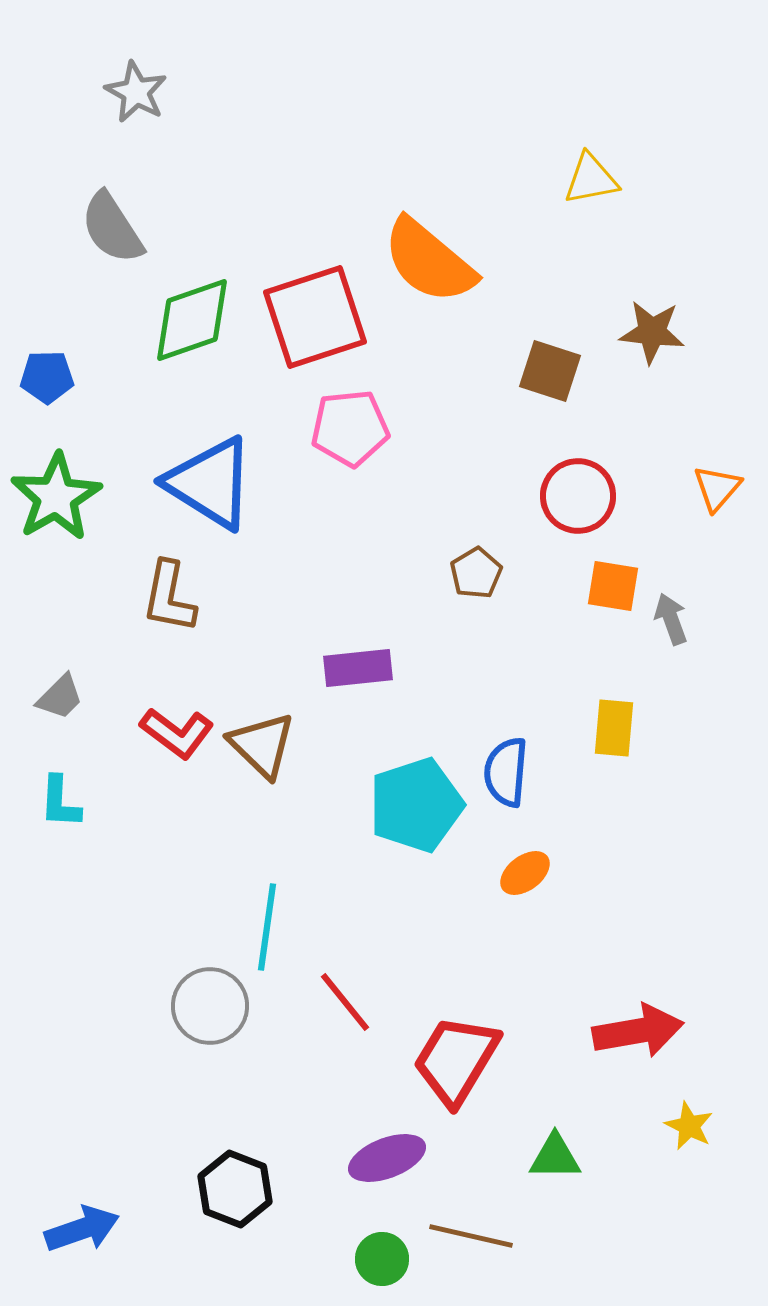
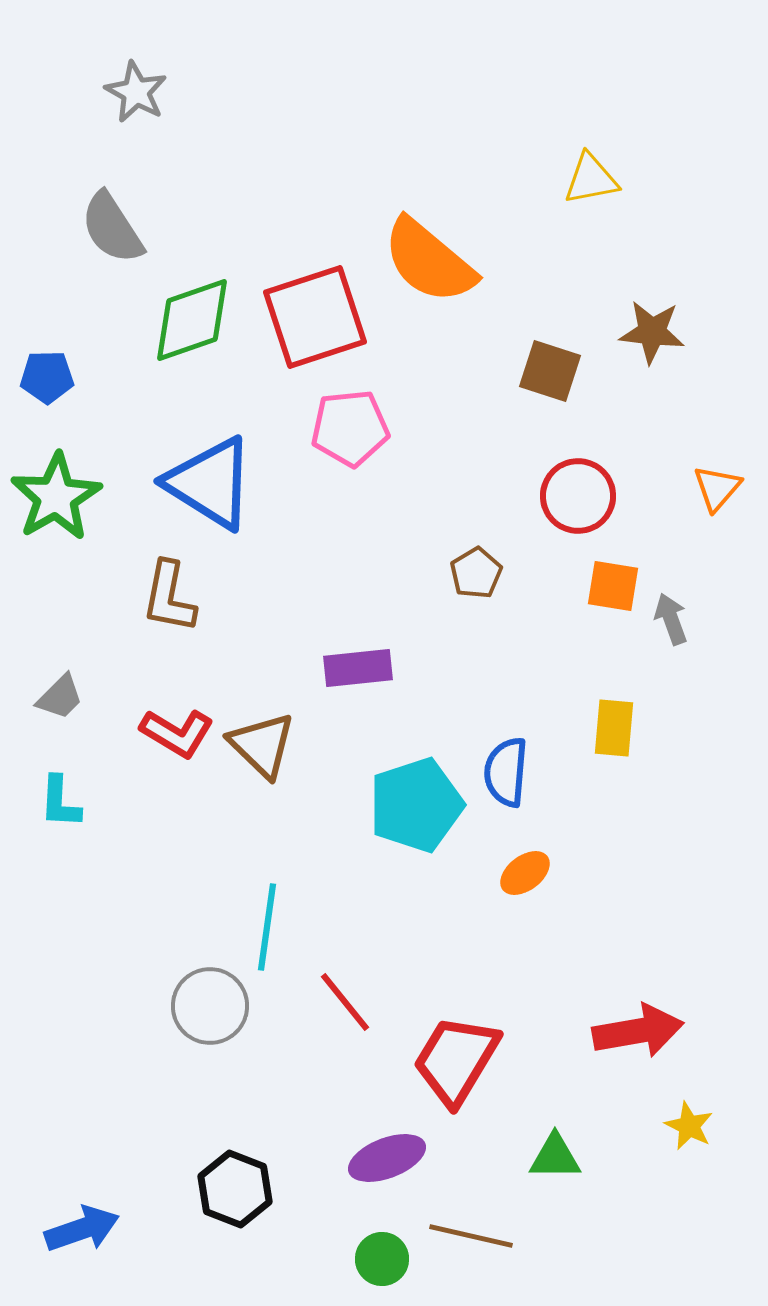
red L-shape: rotated 6 degrees counterclockwise
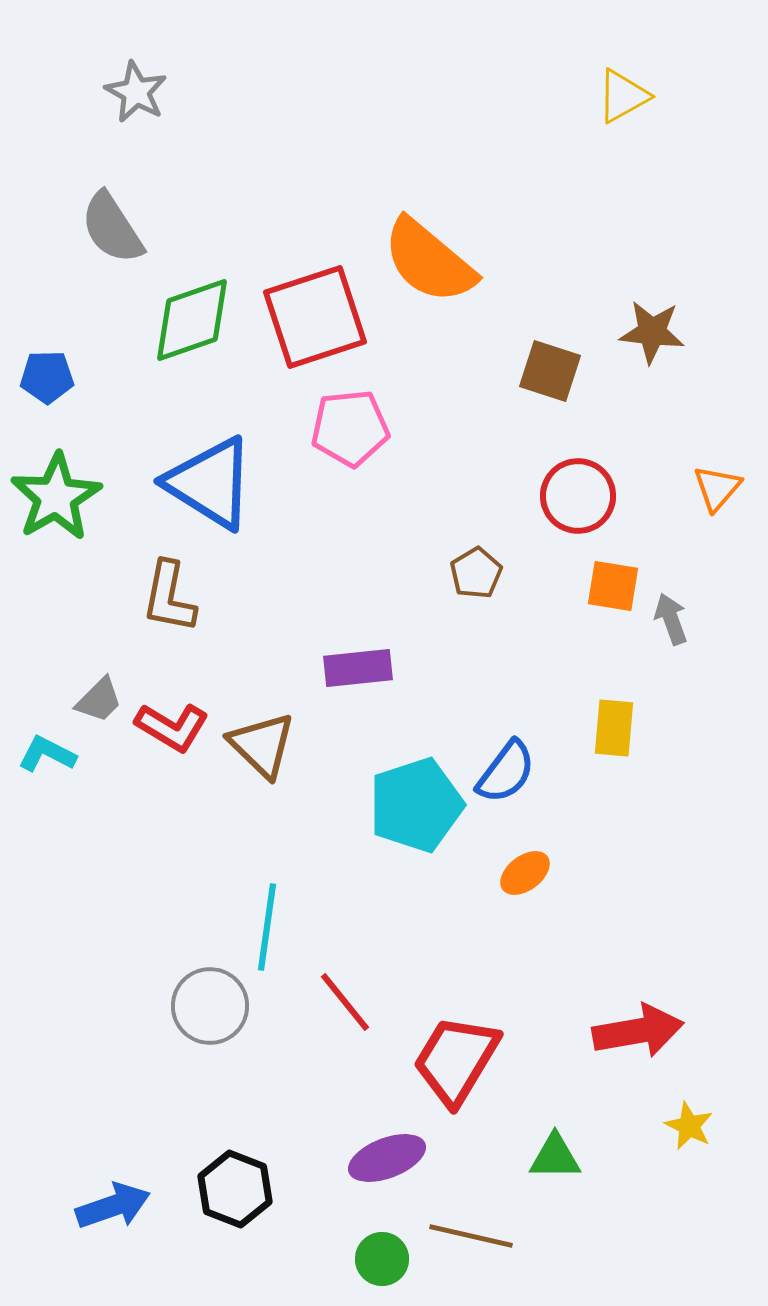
yellow triangle: moved 32 px right, 83 px up; rotated 18 degrees counterclockwise
gray trapezoid: moved 39 px right, 3 px down
red L-shape: moved 5 px left, 6 px up
blue semicircle: rotated 148 degrees counterclockwise
cyan L-shape: moved 13 px left, 48 px up; rotated 114 degrees clockwise
blue arrow: moved 31 px right, 23 px up
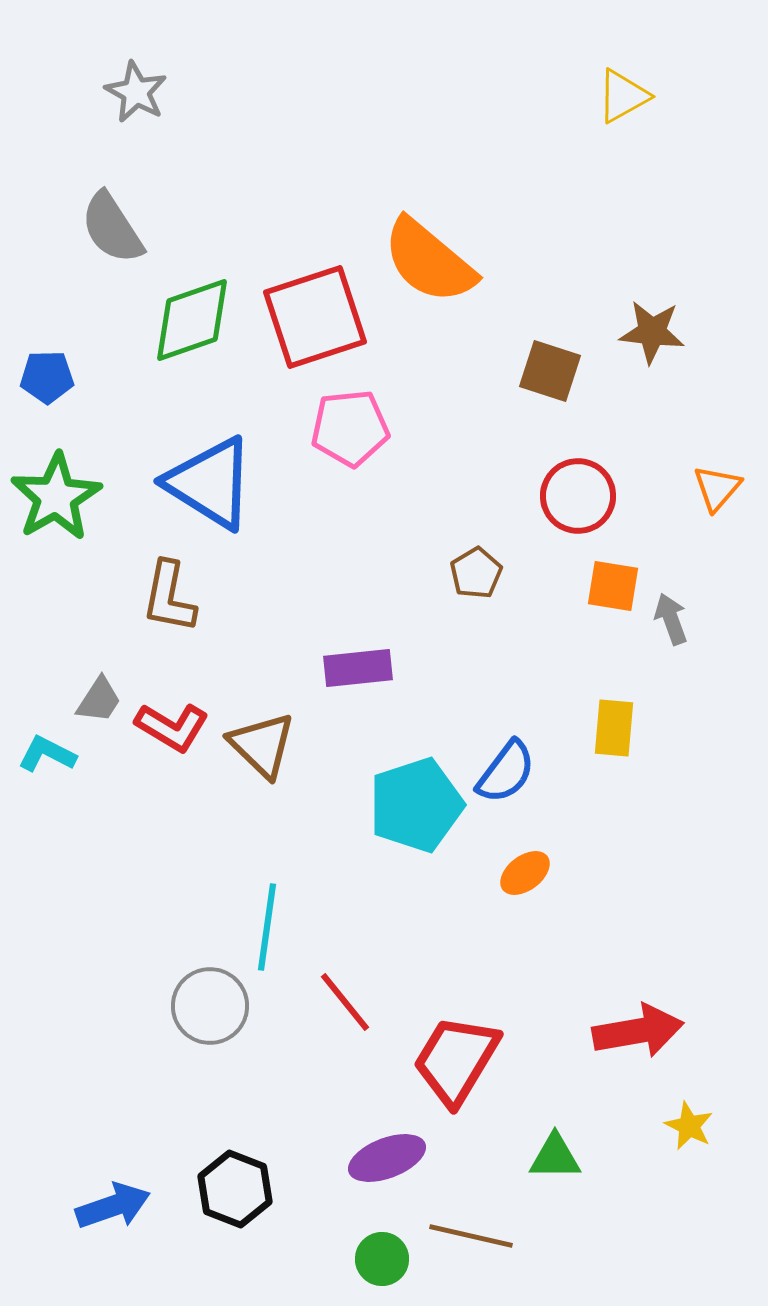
gray trapezoid: rotated 12 degrees counterclockwise
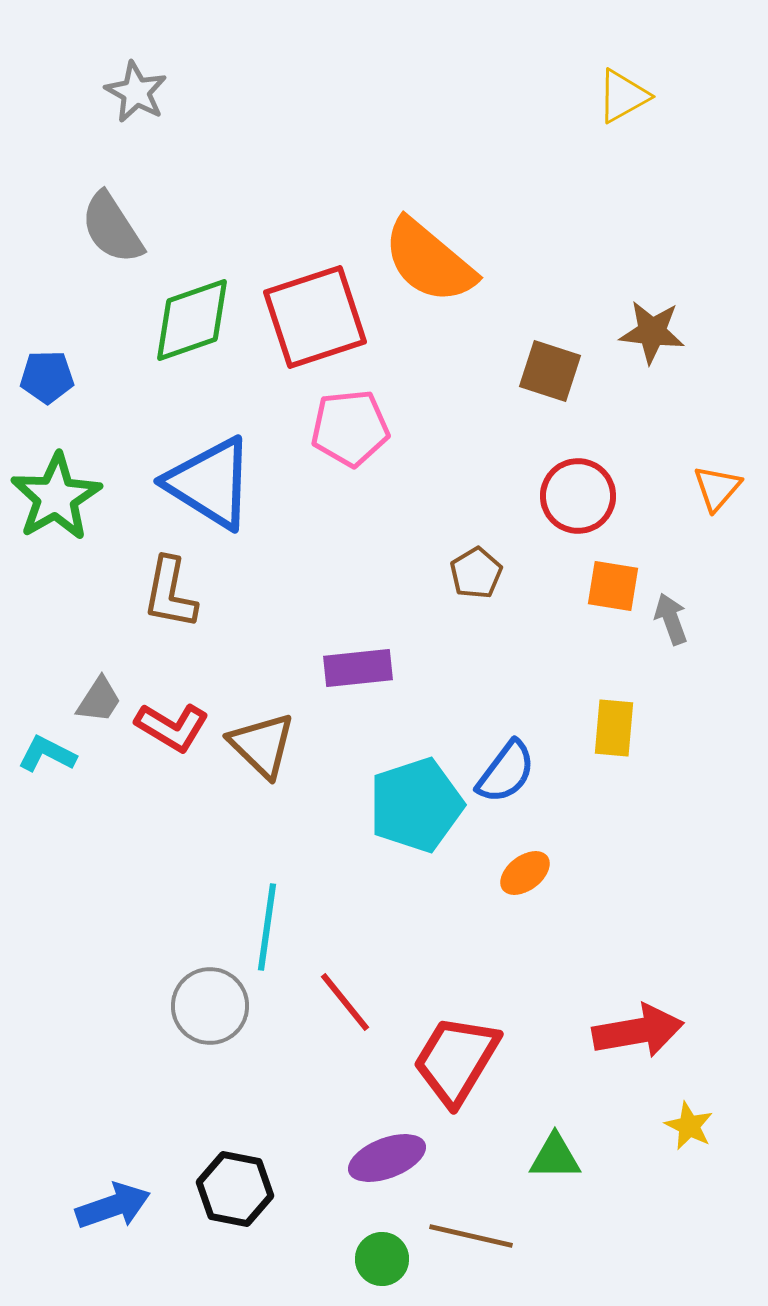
brown L-shape: moved 1 px right, 4 px up
black hexagon: rotated 10 degrees counterclockwise
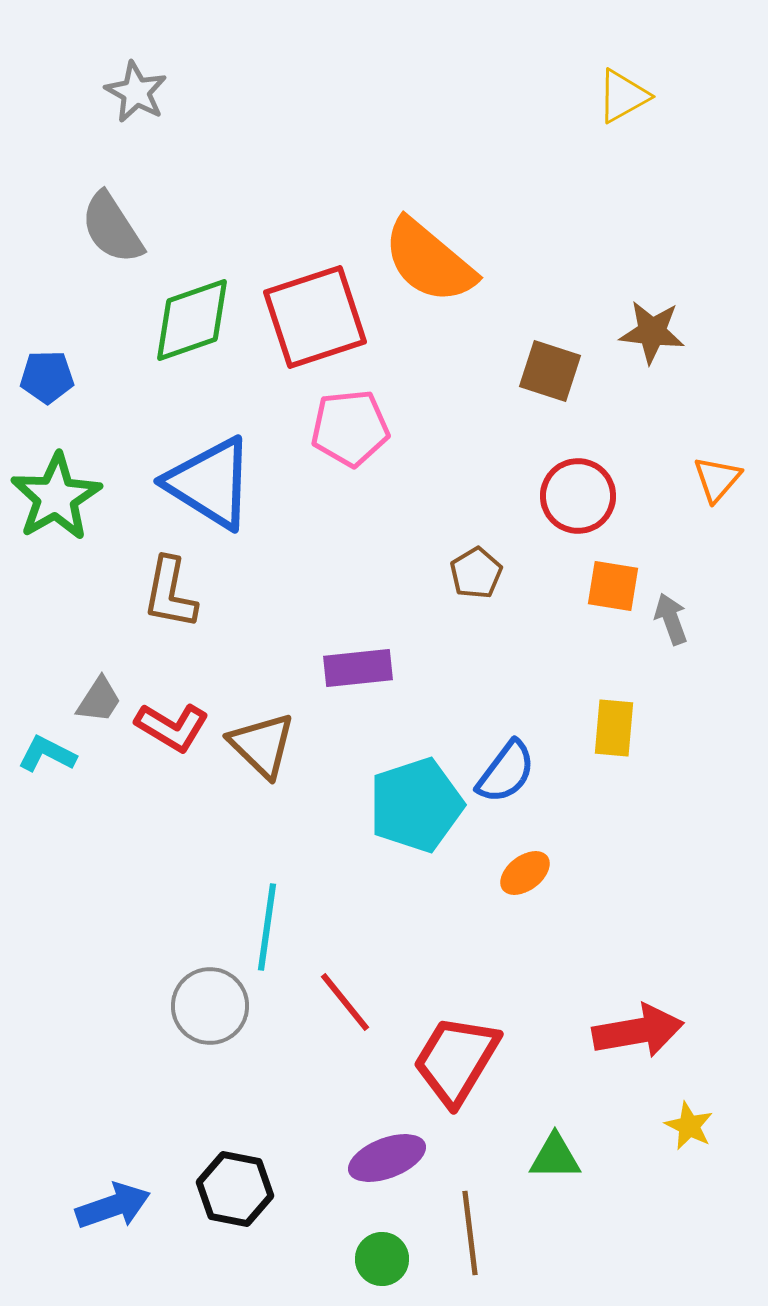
orange triangle: moved 9 px up
brown line: moved 1 px left, 3 px up; rotated 70 degrees clockwise
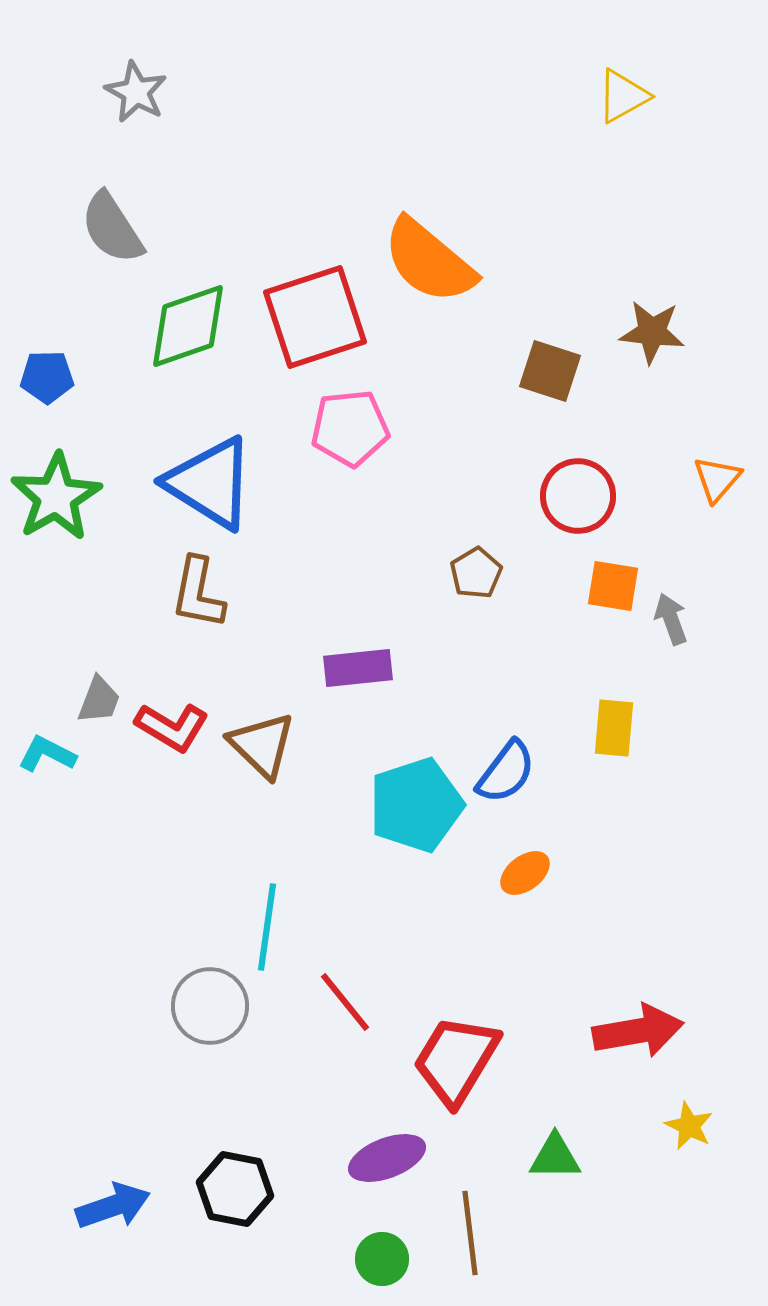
green diamond: moved 4 px left, 6 px down
brown L-shape: moved 28 px right
gray trapezoid: rotated 12 degrees counterclockwise
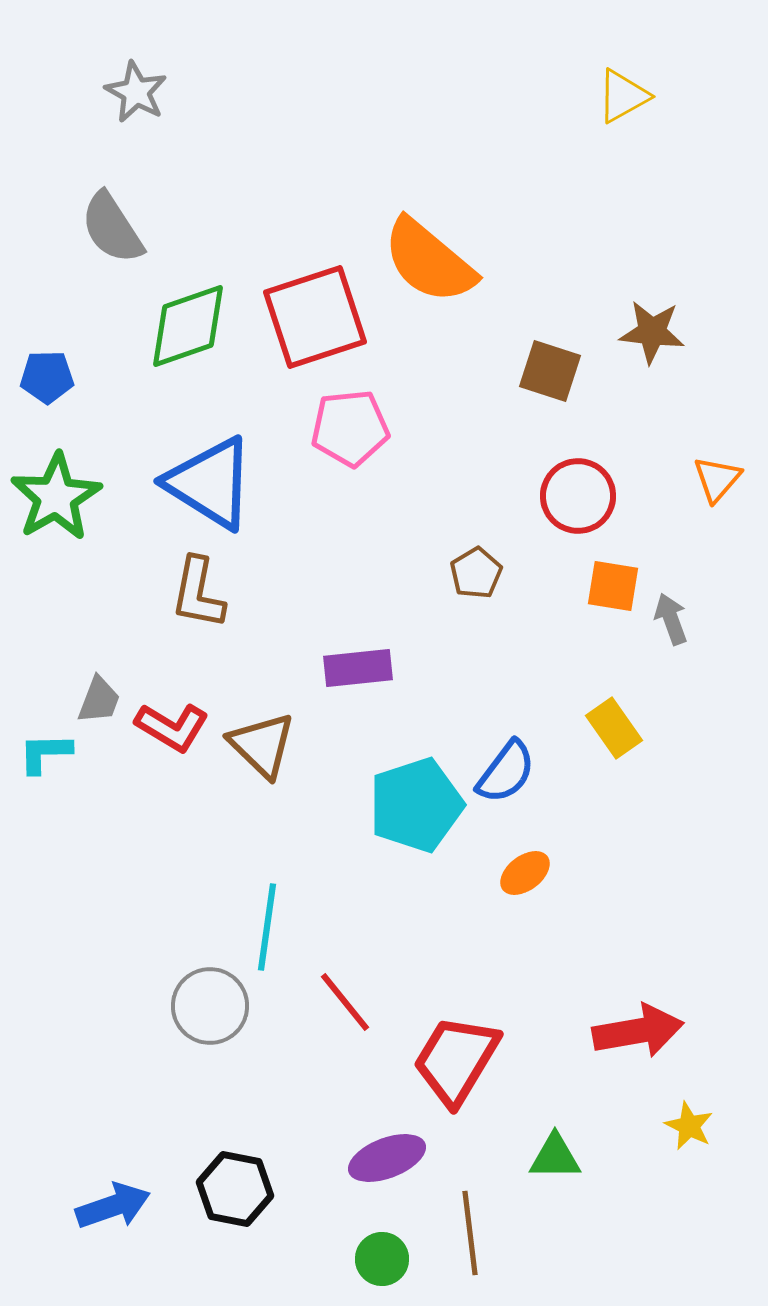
yellow rectangle: rotated 40 degrees counterclockwise
cyan L-shape: moved 2 px left, 1 px up; rotated 28 degrees counterclockwise
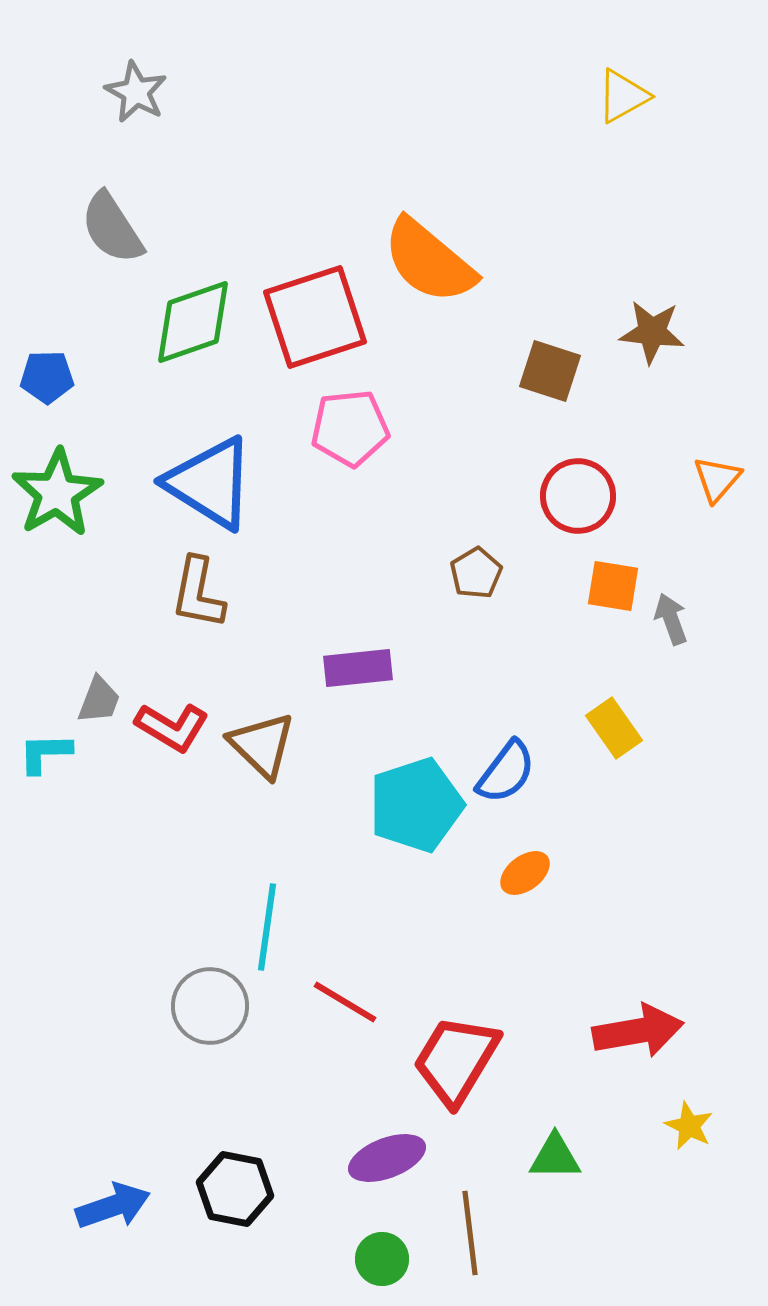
green diamond: moved 5 px right, 4 px up
green star: moved 1 px right, 4 px up
red line: rotated 20 degrees counterclockwise
